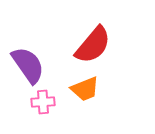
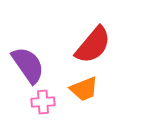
orange trapezoid: moved 1 px left
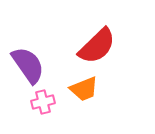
red semicircle: moved 4 px right, 1 px down; rotated 6 degrees clockwise
pink cross: rotated 10 degrees counterclockwise
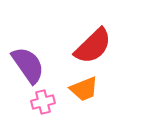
red semicircle: moved 4 px left
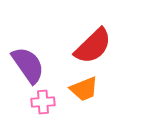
pink cross: rotated 10 degrees clockwise
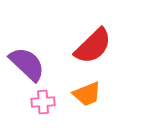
purple semicircle: moved 1 px left, 1 px up; rotated 12 degrees counterclockwise
orange trapezoid: moved 3 px right, 5 px down
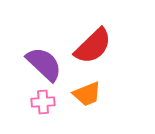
purple semicircle: moved 17 px right
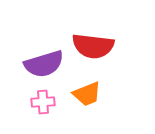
red semicircle: rotated 51 degrees clockwise
purple semicircle: rotated 120 degrees clockwise
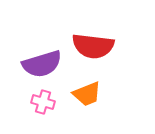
purple semicircle: moved 2 px left
pink cross: rotated 20 degrees clockwise
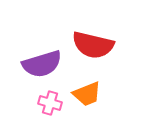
red semicircle: moved 1 px up; rotated 6 degrees clockwise
pink cross: moved 7 px right, 1 px down
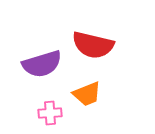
pink cross: moved 10 px down; rotated 20 degrees counterclockwise
